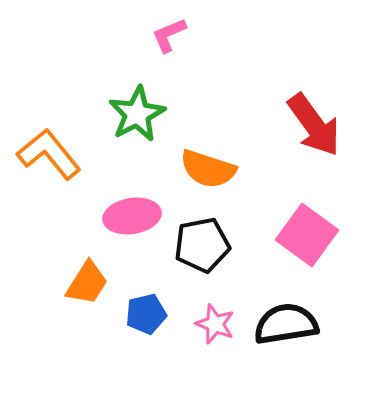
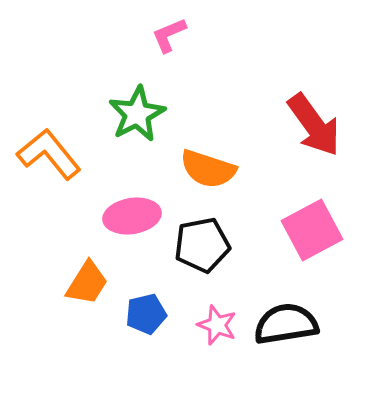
pink square: moved 5 px right, 5 px up; rotated 26 degrees clockwise
pink star: moved 2 px right, 1 px down
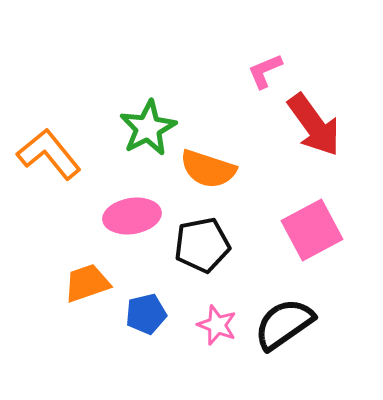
pink L-shape: moved 96 px right, 36 px down
green star: moved 11 px right, 14 px down
orange trapezoid: rotated 141 degrees counterclockwise
black semicircle: moved 2 px left; rotated 26 degrees counterclockwise
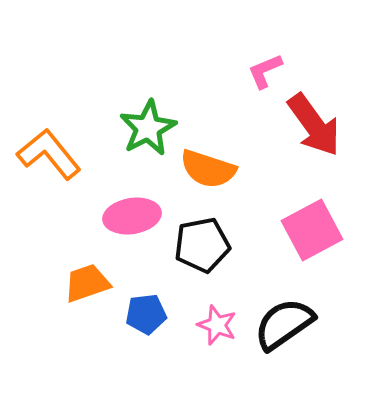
blue pentagon: rotated 6 degrees clockwise
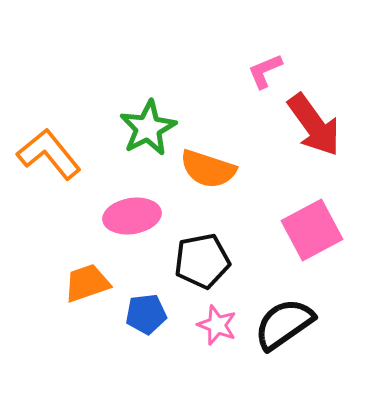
black pentagon: moved 16 px down
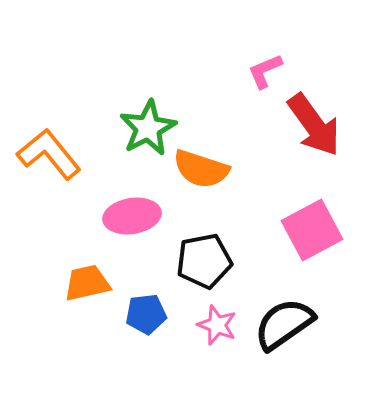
orange semicircle: moved 7 px left
black pentagon: moved 2 px right
orange trapezoid: rotated 6 degrees clockwise
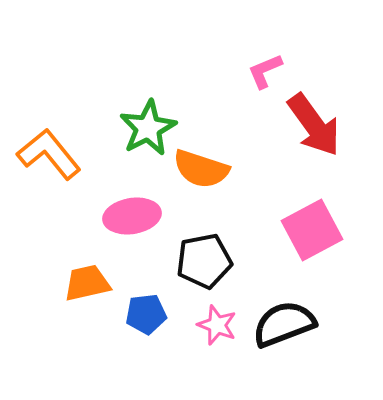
black semicircle: rotated 14 degrees clockwise
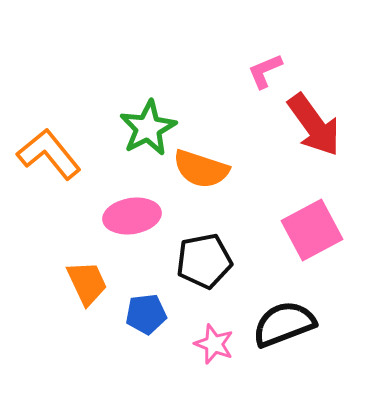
orange trapezoid: rotated 78 degrees clockwise
pink star: moved 3 px left, 19 px down
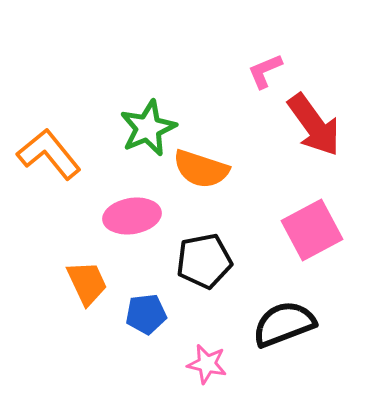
green star: rotated 4 degrees clockwise
pink star: moved 7 px left, 20 px down; rotated 9 degrees counterclockwise
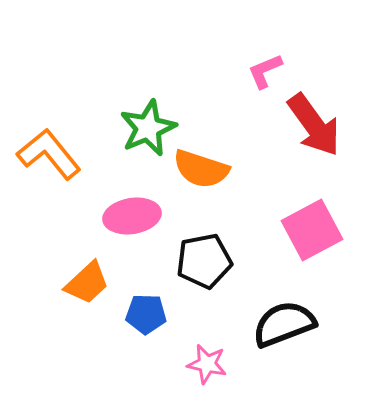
orange trapezoid: rotated 72 degrees clockwise
blue pentagon: rotated 9 degrees clockwise
